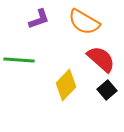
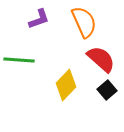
orange semicircle: rotated 144 degrees counterclockwise
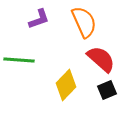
black square: rotated 18 degrees clockwise
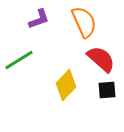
green line: rotated 36 degrees counterclockwise
black square: rotated 18 degrees clockwise
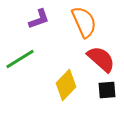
green line: moved 1 px right, 1 px up
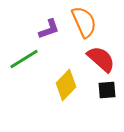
purple L-shape: moved 10 px right, 10 px down
green line: moved 4 px right
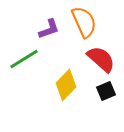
black square: moved 1 px left, 1 px down; rotated 18 degrees counterclockwise
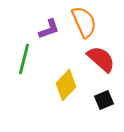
green line: rotated 44 degrees counterclockwise
black square: moved 2 px left, 9 px down
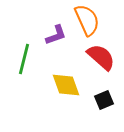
orange semicircle: moved 3 px right, 2 px up
purple L-shape: moved 7 px right, 6 px down
red semicircle: moved 2 px up
yellow diamond: rotated 64 degrees counterclockwise
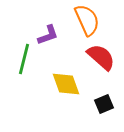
purple L-shape: moved 8 px left
yellow diamond: moved 1 px up
black square: moved 4 px down
